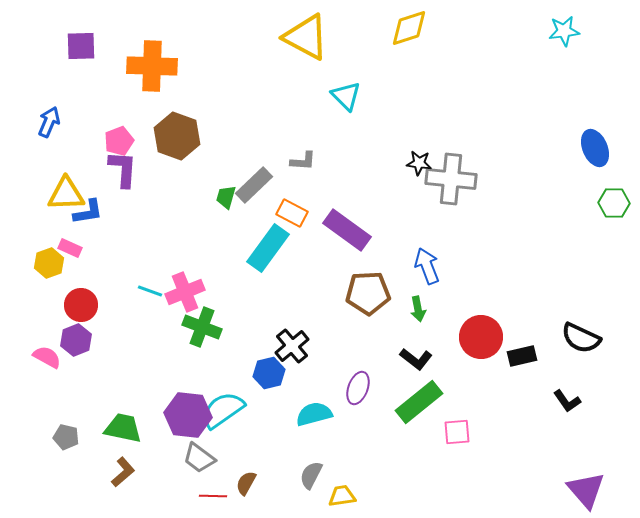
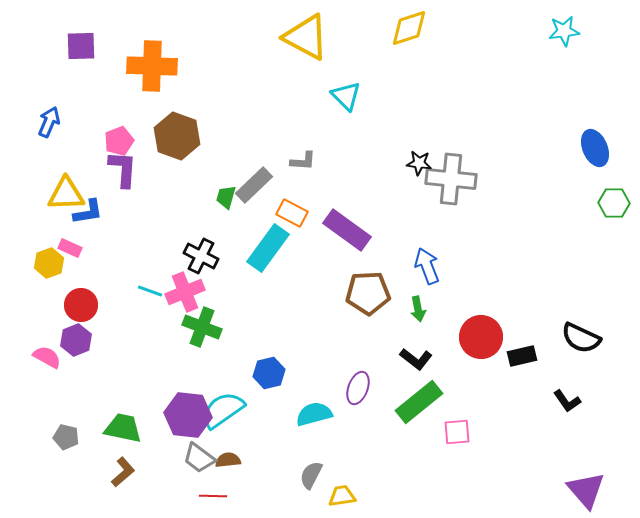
black cross at (292, 346): moved 91 px left, 90 px up; rotated 24 degrees counterclockwise
brown semicircle at (246, 483): moved 18 px left, 23 px up; rotated 55 degrees clockwise
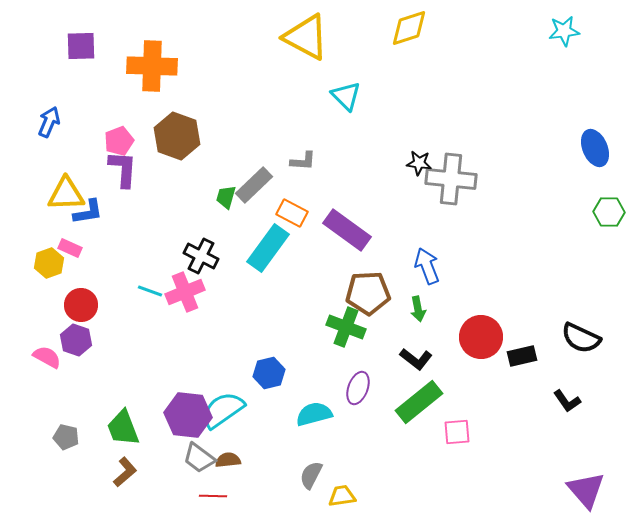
green hexagon at (614, 203): moved 5 px left, 9 px down
green cross at (202, 327): moved 144 px right
purple hexagon at (76, 340): rotated 20 degrees counterclockwise
green trapezoid at (123, 428): rotated 123 degrees counterclockwise
brown L-shape at (123, 472): moved 2 px right
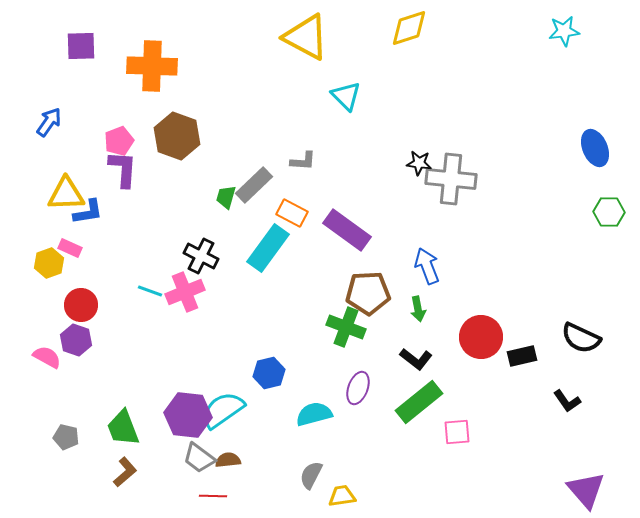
blue arrow at (49, 122): rotated 12 degrees clockwise
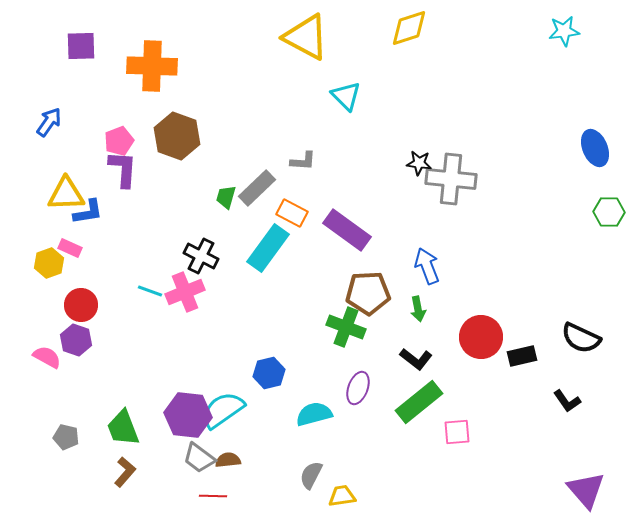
gray rectangle at (254, 185): moved 3 px right, 3 px down
brown L-shape at (125, 472): rotated 8 degrees counterclockwise
